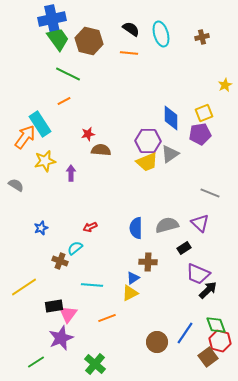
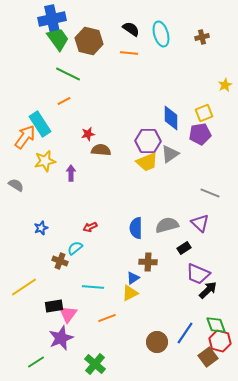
cyan line at (92, 285): moved 1 px right, 2 px down
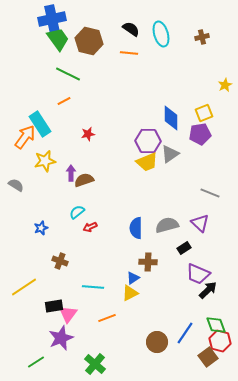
brown semicircle at (101, 150): moved 17 px left, 30 px down; rotated 24 degrees counterclockwise
cyan semicircle at (75, 248): moved 2 px right, 36 px up
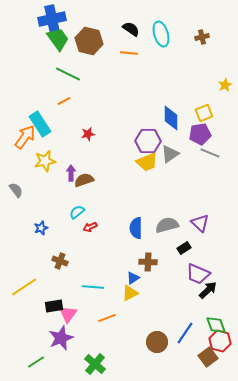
gray semicircle at (16, 185): moved 5 px down; rotated 21 degrees clockwise
gray line at (210, 193): moved 40 px up
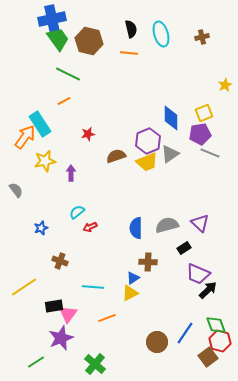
black semicircle at (131, 29): rotated 42 degrees clockwise
purple hexagon at (148, 141): rotated 25 degrees counterclockwise
brown semicircle at (84, 180): moved 32 px right, 24 px up
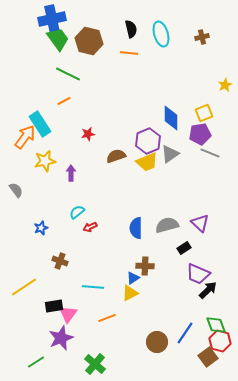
brown cross at (148, 262): moved 3 px left, 4 px down
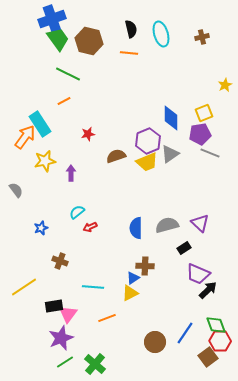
blue cross at (52, 19): rotated 8 degrees counterclockwise
red hexagon at (220, 341): rotated 15 degrees counterclockwise
brown circle at (157, 342): moved 2 px left
green line at (36, 362): moved 29 px right
